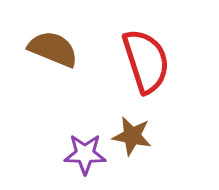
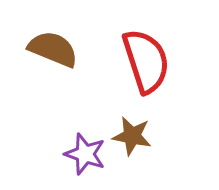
purple star: rotated 18 degrees clockwise
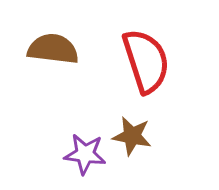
brown semicircle: rotated 15 degrees counterclockwise
purple star: rotated 12 degrees counterclockwise
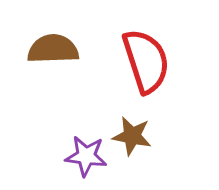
brown semicircle: rotated 9 degrees counterclockwise
purple star: moved 1 px right, 2 px down
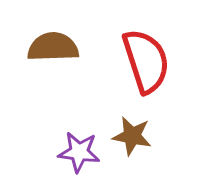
brown semicircle: moved 2 px up
purple star: moved 7 px left, 4 px up
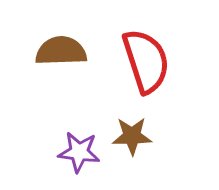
brown semicircle: moved 8 px right, 4 px down
brown star: rotated 12 degrees counterclockwise
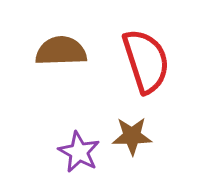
purple star: rotated 21 degrees clockwise
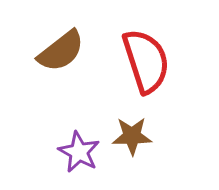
brown semicircle: rotated 144 degrees clockwise
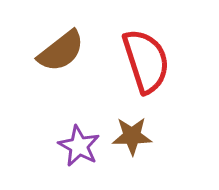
purple star: moved 6 px up
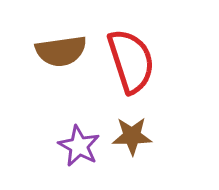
brown semicircle: rotated 30 degrees clockwise
red semicircle: moved 15 px left
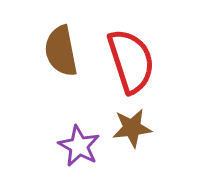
brown semicircle: rotated 87 degrees clockwise
brown star: moved 8 px up; rotated 6 degrees counterclockwise
